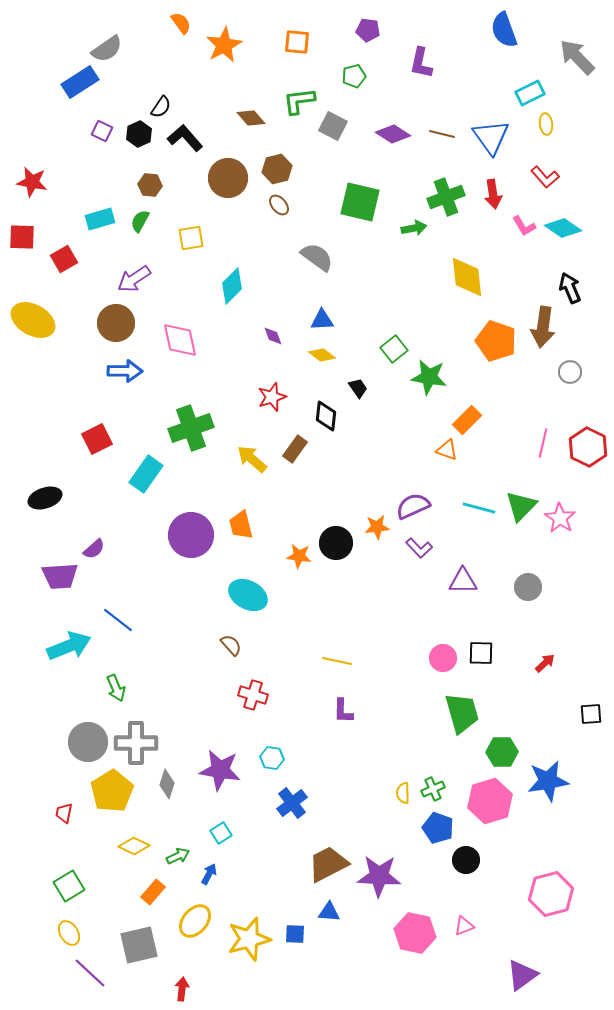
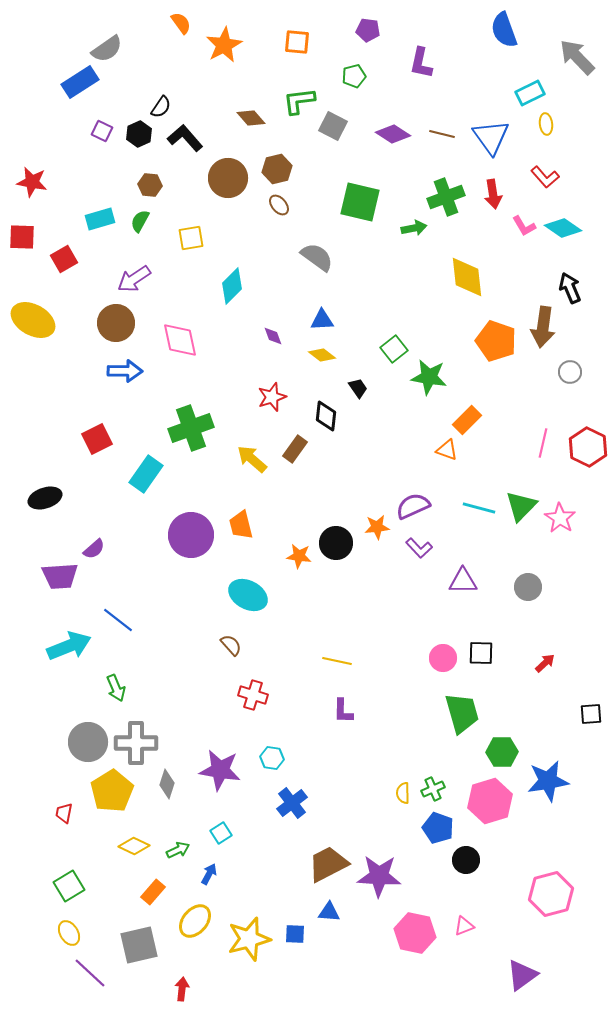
green arrow at (178, 856): moved 6 px up
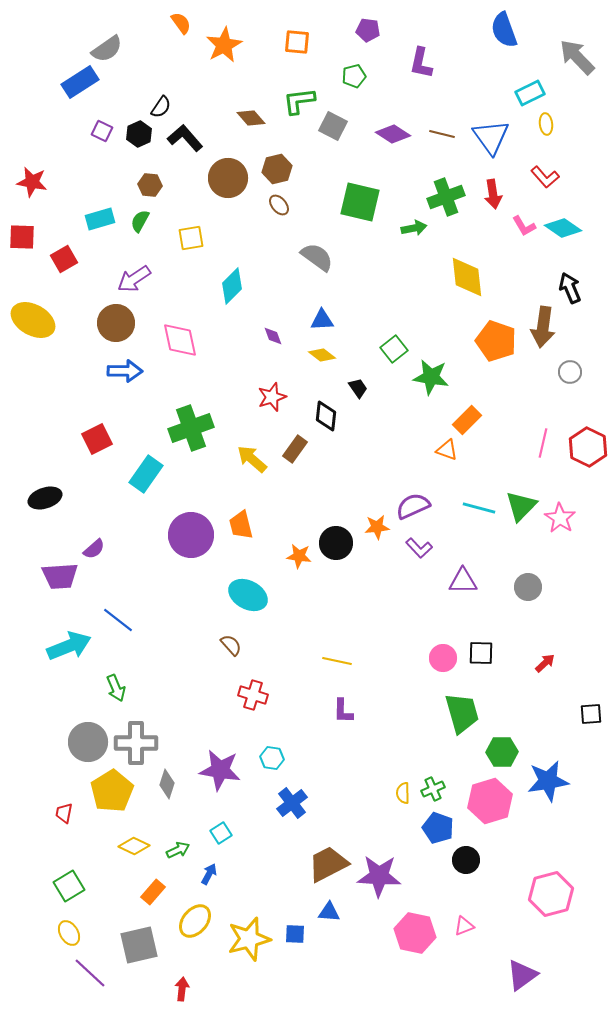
green star at (429, 377): moved 2 px right
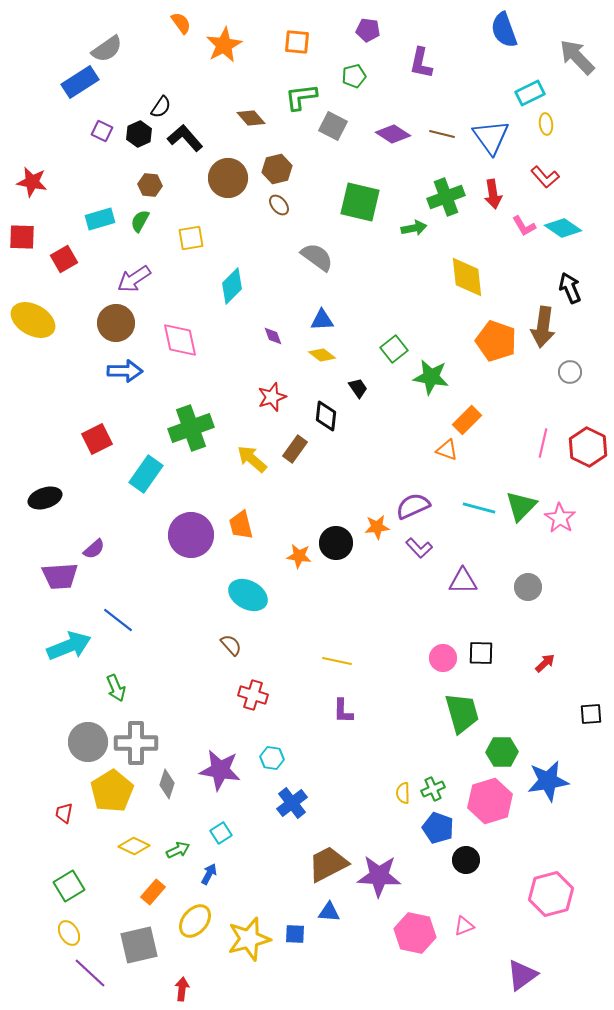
green L-shape at (299, 101): moved 2 px right, 4 px up
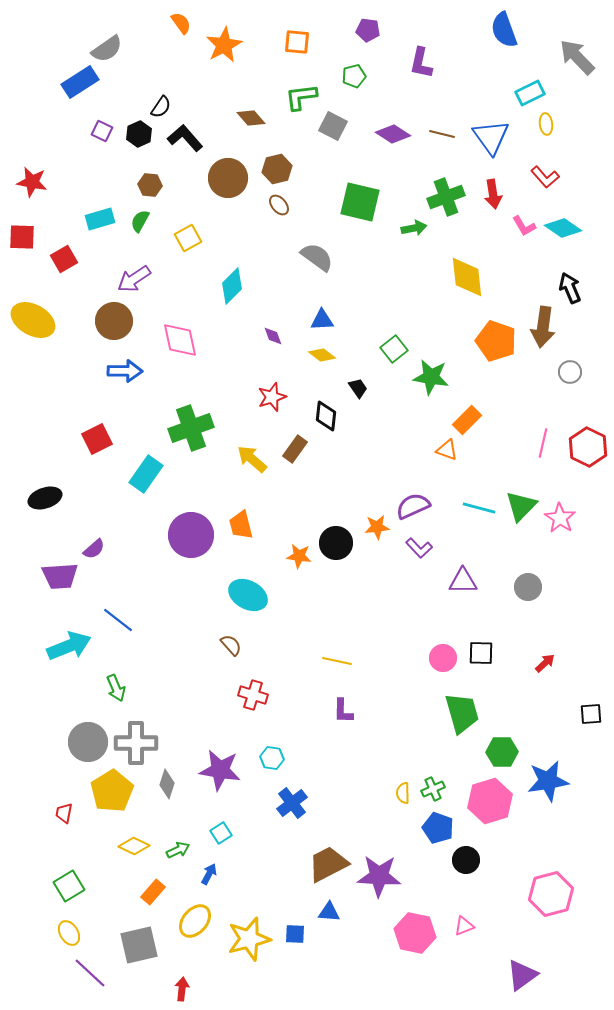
yellow square at (191, 238): moved 3 px left; rotated 20 degrees counterclockwise
brown circle at (116, 323): moved 2 px left, 2 px up
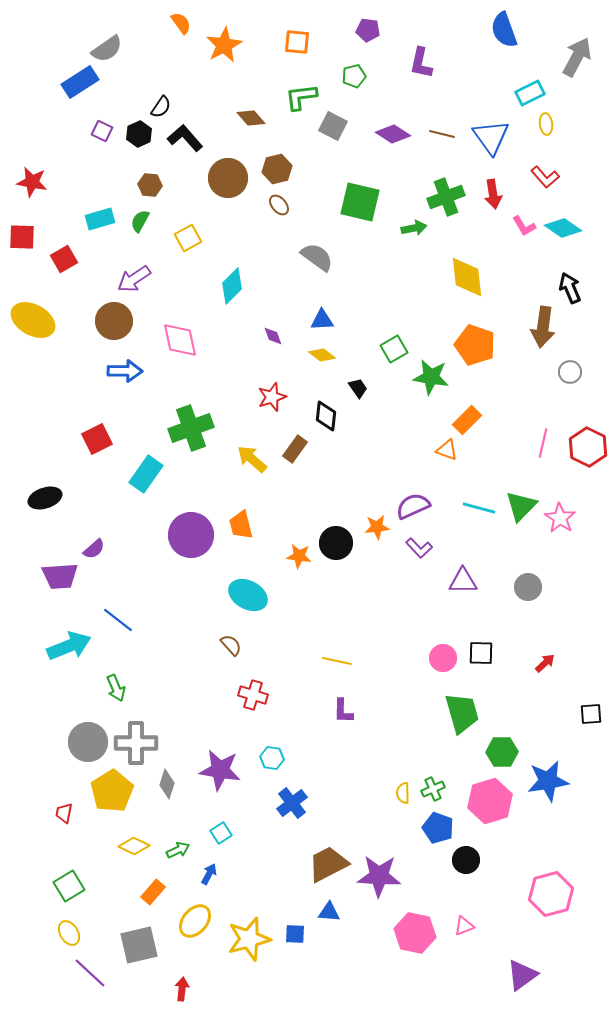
gray arrow at (577, 57): rotated 72 degrees clockwise
orange pentagon at (496, 341): moved 21 px left, 4 px down
green square at (394, 349): rotated 8 degrees clockwise
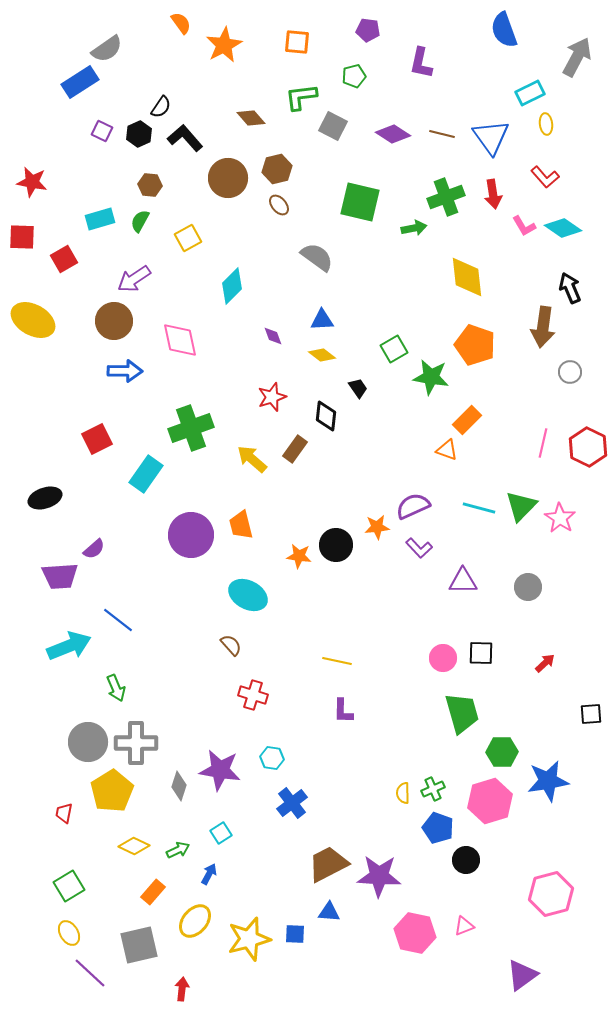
black circle at (336, 543): moved 2 px down
gray diamond at (167, 784): moved 12 px right, 2 px down
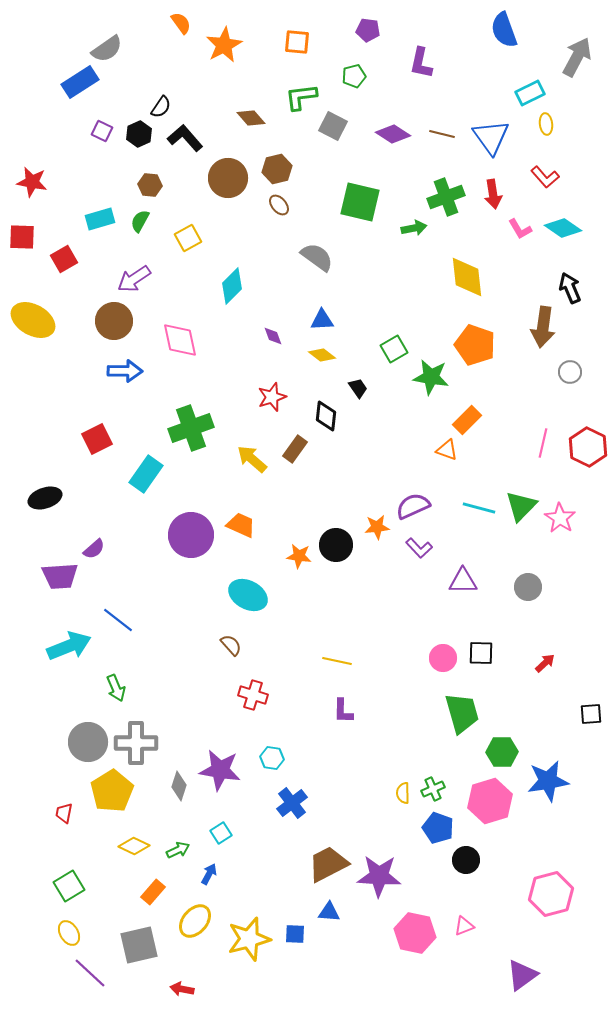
pink L-shape at (524, 226): moved 4 px left, 3 px down
orange trapezoid at (241, 525): rotated 128 degrees clockwise
red arrow at (182, 989): rotated 85 degrees counterclockwise
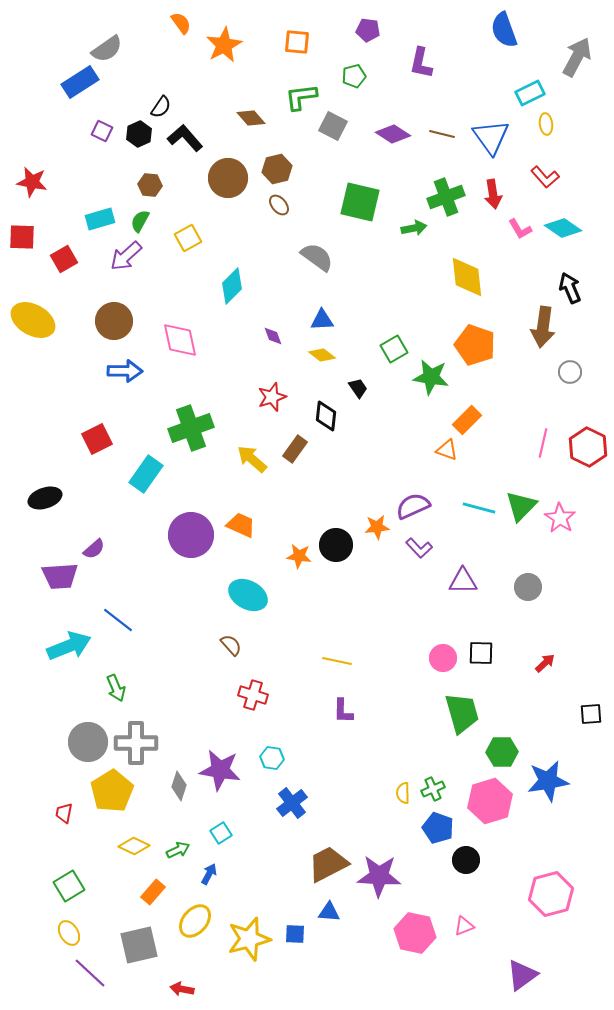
purple arrow at (134, 279): moved 8 px left, 23 px up; rotated 8 degrees counterclockwise
